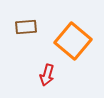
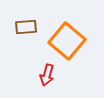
orange square: moved 6 px left
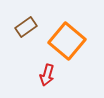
brown rectangle: rotated 30 degrees counterclockwise
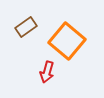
red arrow: moved 3 px up
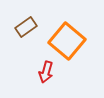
red arrow: moved 1 px left
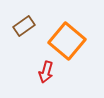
brown rectangle: moved 2 px left, 1 px up
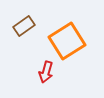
orange square: rotated 18 degrees clockwise
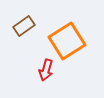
red arrow: moved 2 px up
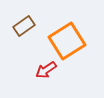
red arrow: rotated 40 degrees clockwise
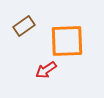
orange square: rotated 30 degrees clockwise
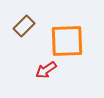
brown rectangle: rotated 10 degrees counterclockwise
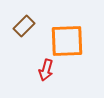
red arrow: rotated 40 degrees counterclockwise
